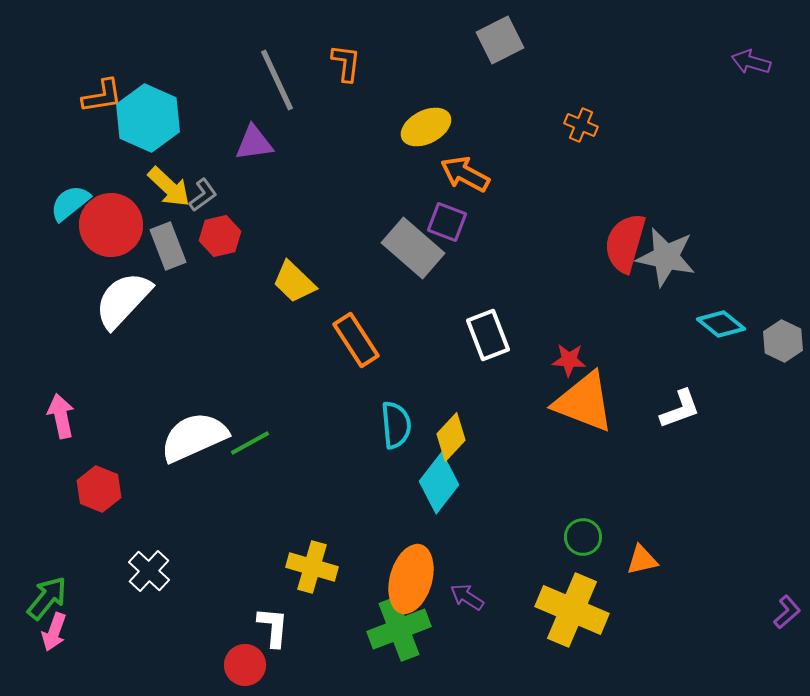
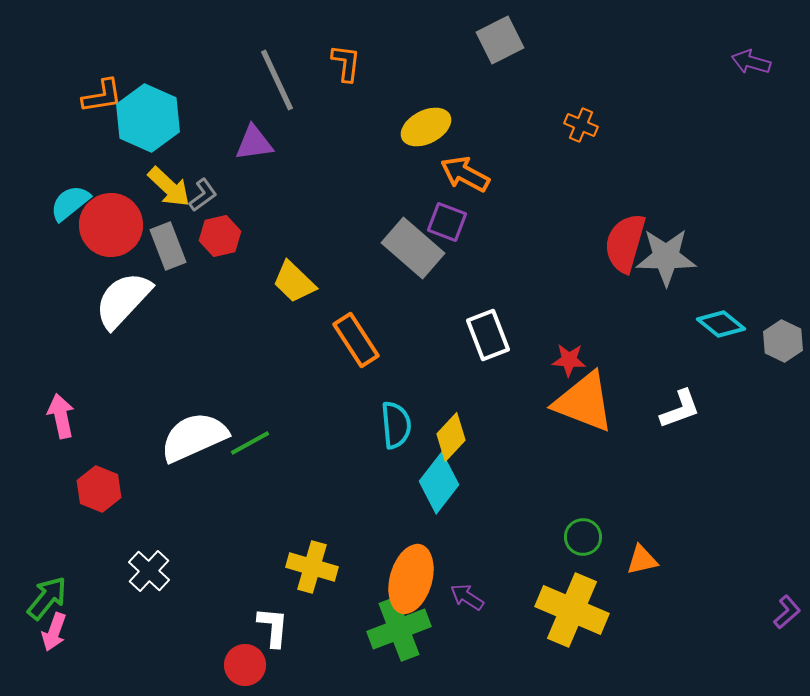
gray star at (666, 257): rotated 12 degrees counterclockwise
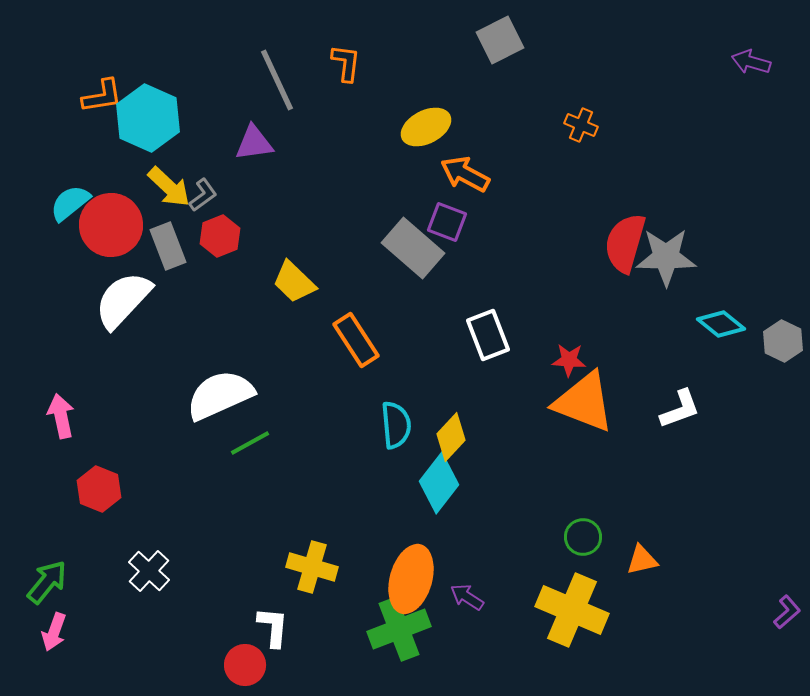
red hexagon at (220, 236): rotated 9 degrees counterclockwise
white semicircle at (194, 437): moved 26 px right, 42 px up
green arrow at (47, 598): moved 16 px up
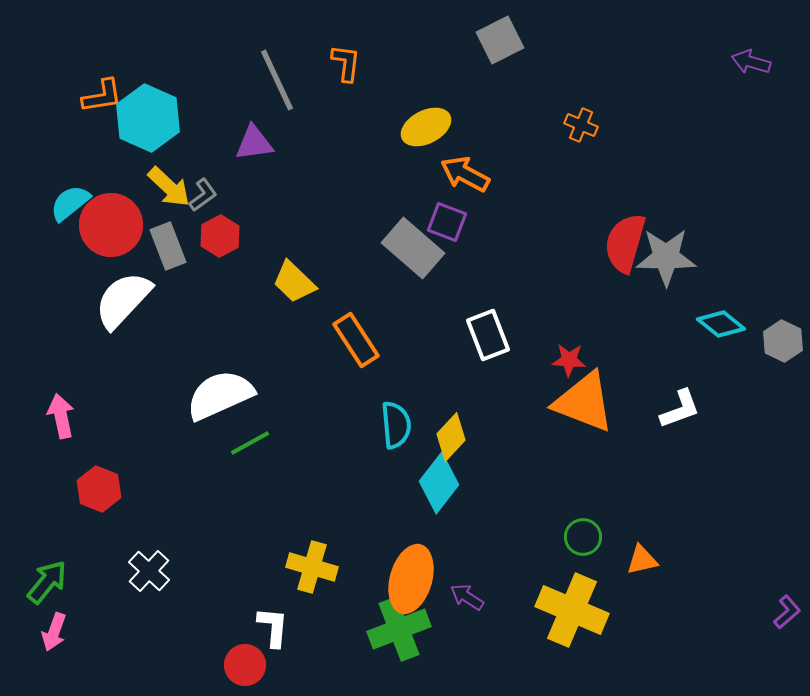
red hexagon at (220, 236): rotated 6 degrees counterclockwise
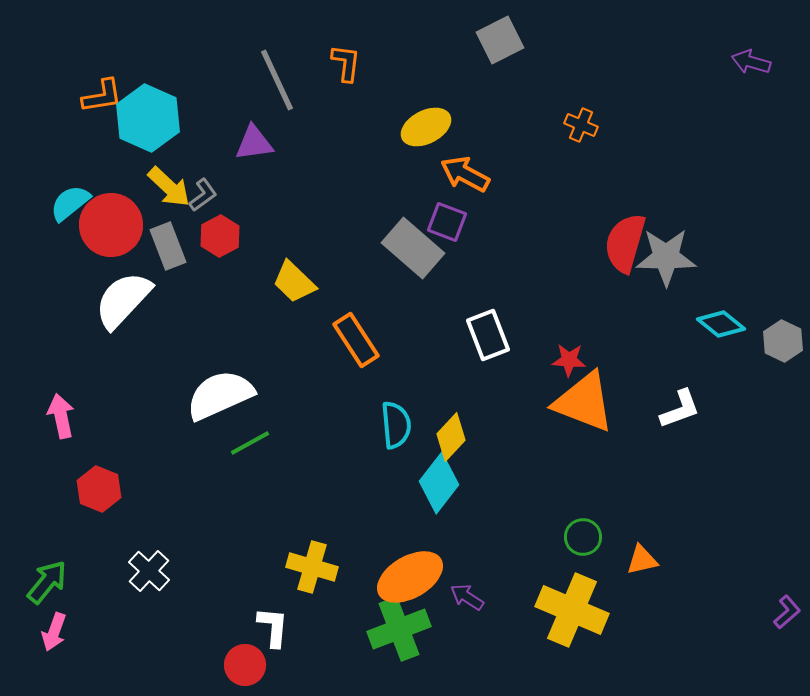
orange ellipse at (411, 579): moved 1 px left, 2 px up; rotated 44 degrees clockwise
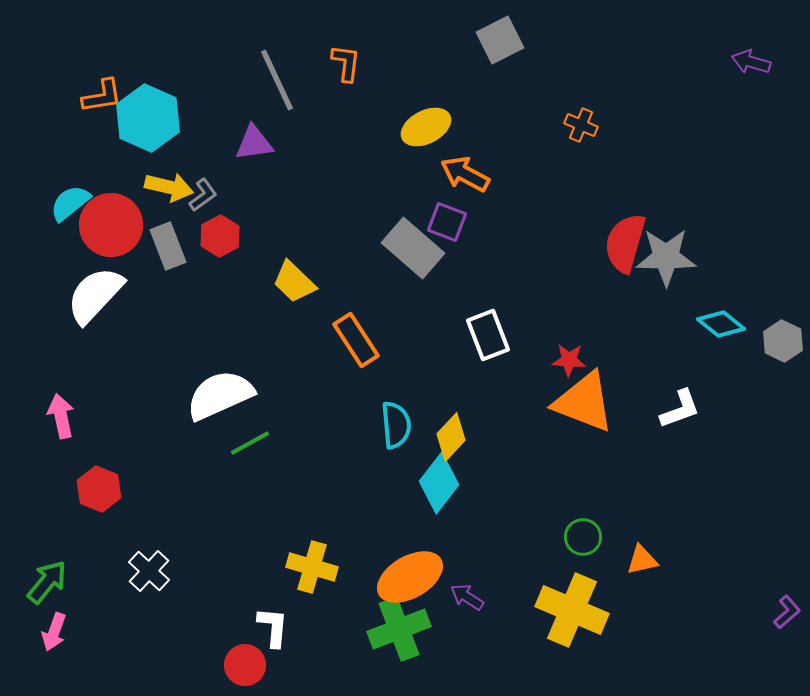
yellow arrow at (169, 187): rotated 30 degrees counterclockwise
white semicircle at (123, 300): moved 28 px left, 5 px up
